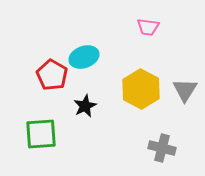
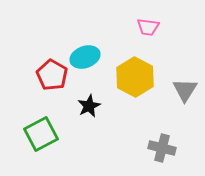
cyan ellipse: moved 1 px right
yellow hexagon: moved 6 px left, 12 px up
black star: moved 4 px right
green square: rotated 24 degrees counterclockwise
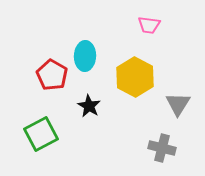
pink trapezoid: moved 1 px right, 2 px up
cyan ellipse: moved 1 px up; rotated 68 degrees counterclockwise
gray triangle: moved 7 px left, 14 px down
black star: rotated 15 degrees counterclockwise
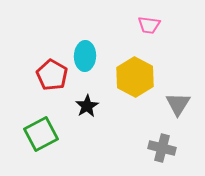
black star: moved 2 px left; rotated 10 degrees clockwise
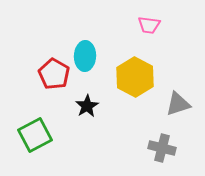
red pentagon: moved 2 px right, 1 px up
gray triangle: rotated 40 degrees clockwise
green square: moved 6 px left, 1 px down
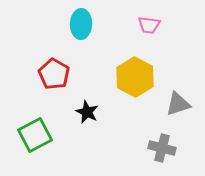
cyan ellipse: moved 4 px left, 32 px up
black star: moved 6 px down; rotated 15 degrees counterclockwise
